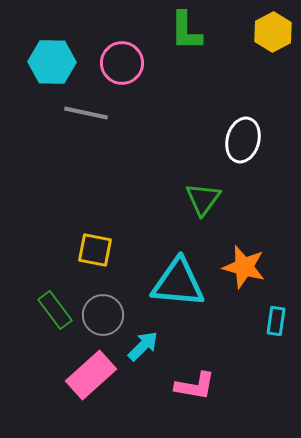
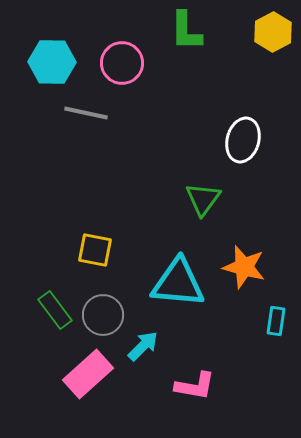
pink rectangle: moved 3 px left, 1 px up
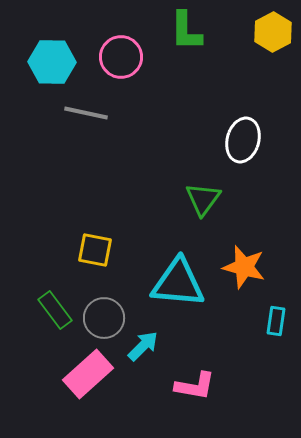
pink circle: moved 1 px left, 6 px up
gray circle: moved 1 px right, 3 px down
